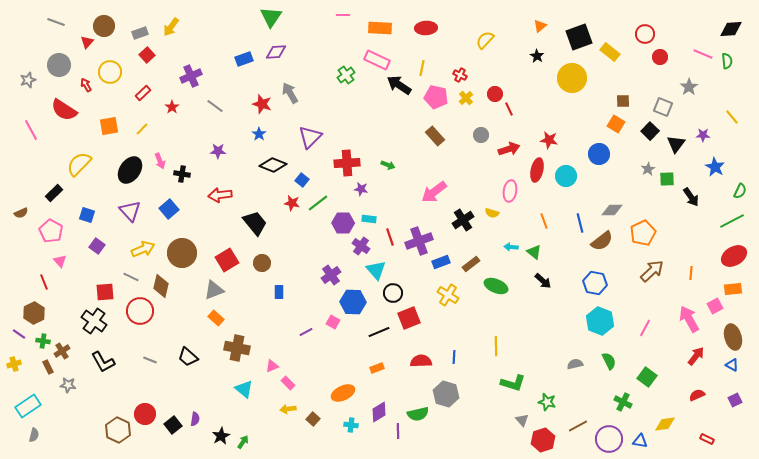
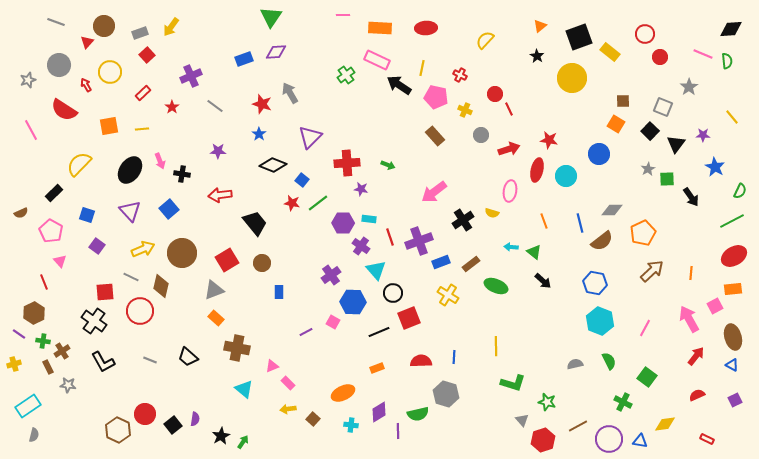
yellow cross at (466, 98): moved 1 px left, 12 px down; rotated 24 degrees counterclockwise
yellow line at (142, 129): rotated 40 degrees clockwise
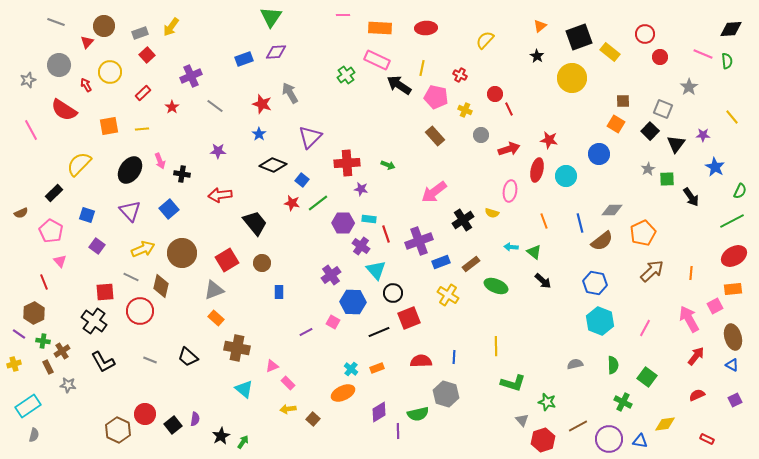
gray square at (663, 107): moved 2 px down
red line at (390, 237): moved 4 px left, 3 px up
green semicircle at (609, 361): moved 4 px right, 4 px down; rotated 24 degrees clockwise
cyan cross at (351, 425): moved 56 px up; rotated 32 degrees clockwise
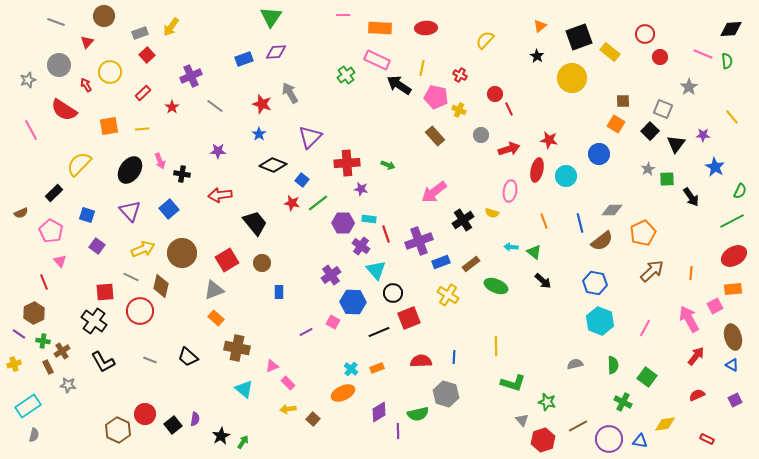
brown circle at (104, 26): moved 10 px up
yellow cross at (465, 110): moved 6 px left
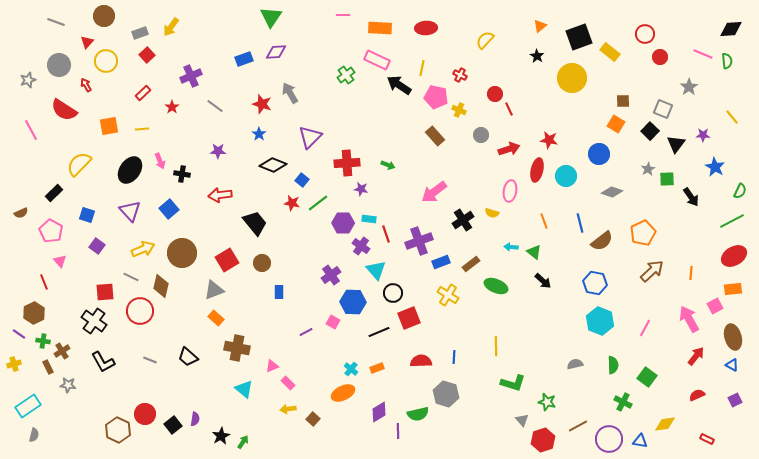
yellow circle at (110, 72): moved 4 px left, 11 px up
gray diamond at (612, 210): moved 18 px up; rotated 20 degrees clockwise
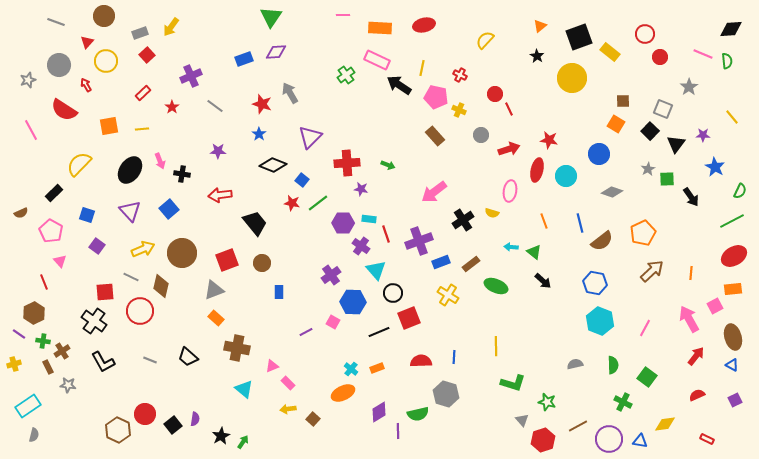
red ellipse at (426, 28): moved 2 px left, 3 px up; rotated 10 degrees counterclockwise
red square at (227, 260): rotated 10 degrees clockwise
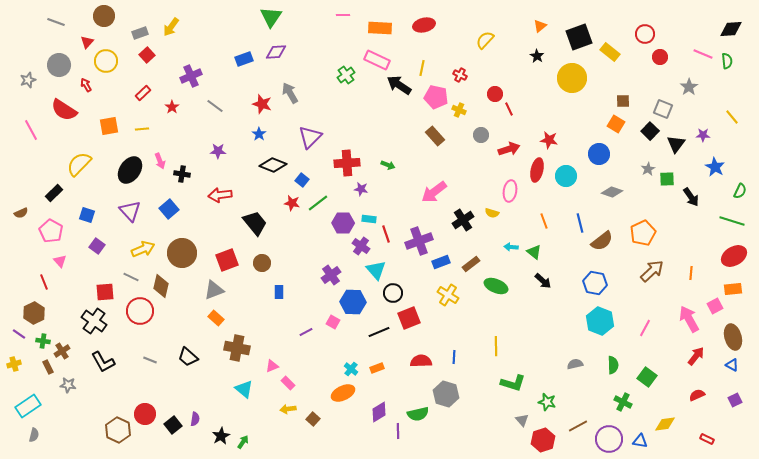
green line at (732, 221): rotated 45 degrees clockwise
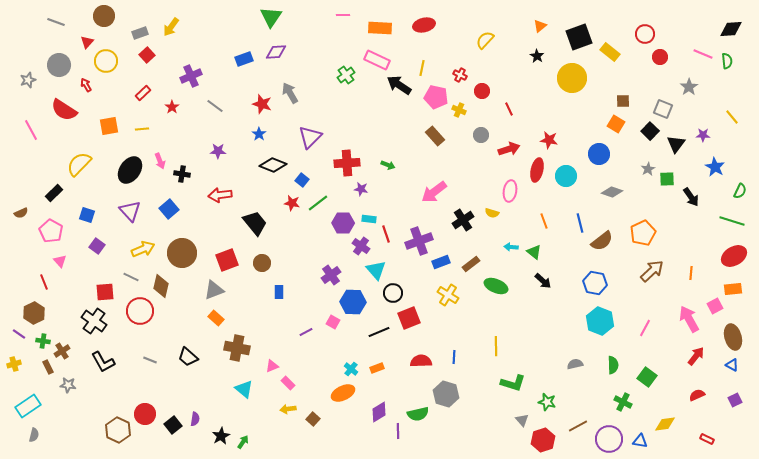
red circle at (495, 94): moved 13 px left, 3 px up
